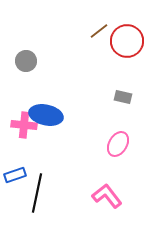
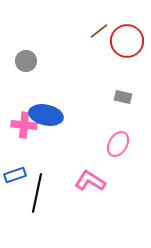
pink L-shape: moved 17 px left, 15 px up; rotated 20 degrees counterclockwise
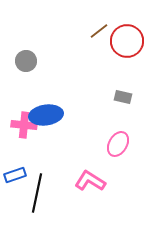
blue ellipse: rotated 20 degrees counterclockwise
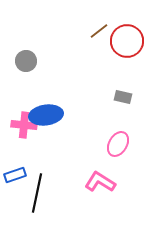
pink L-shape: moved 10 px right, 1 px down
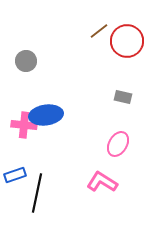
pink L-shape: moved 2 px right
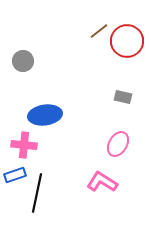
gray circle: moved 3 px left
blue ellipse: moved 1 px left
pink cross: moved 20 px down
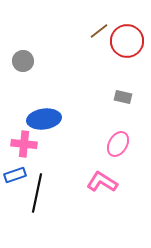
blue ellipse: moved 1 px left, 4 px down
pink cross: moved 1 px up
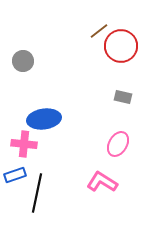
red circle: moved 6 px left, 5 px down
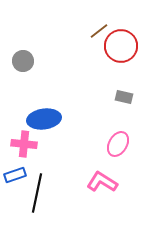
gray rectangle: moved 1 px right
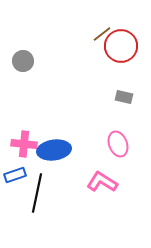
brown line: moved 3 px right, 3 px down
blue ellipse: moved 10 px right, 31 px down
pink ellipse: rotated 50 degrees counterclockwise
